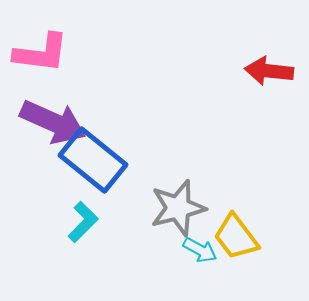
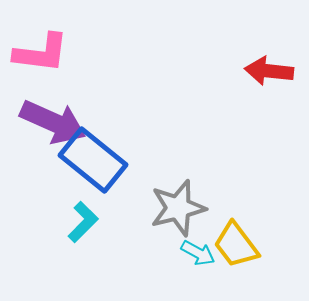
yellow trapezoid: moved 8 px down
cyan arrow: moved 2 px left, 3 px down
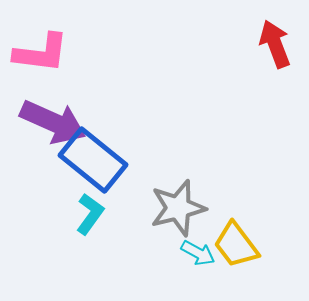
red arrow: moved 6 px right, 27 px up; rotated 63 degrees clockwise
cyan L-shape: moved 7 px right, 8 px up; rotated 9 degrees counterclockwise
